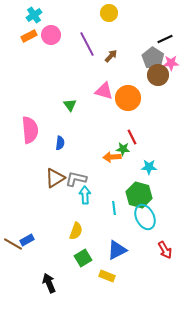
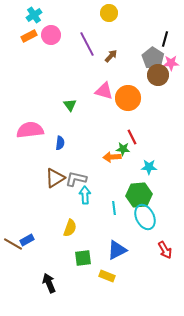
black line: rotated 49 degrees counterclockwise
pink semicircle: rotated 92 degrees counterclockwise
green hexagon: rotated 20 degrees counterclockwise
yellow semicircle: moved 6 px left, 3 px up
green square: rotated 24 degrees clockwise
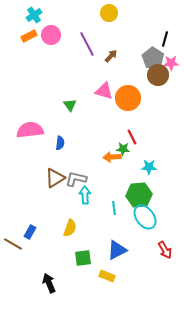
cyan ellipse: rotated 10 degrees counterclockwise
blue rectangle: moved 3 px right, 8 px up; rotated 32 degrees counterclockwise
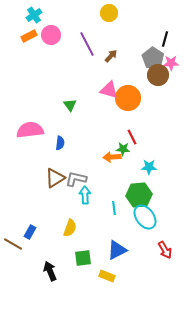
pink triangle: moved 5 px right, 1 px up
black arrow: moved 1 px right, 12 px up
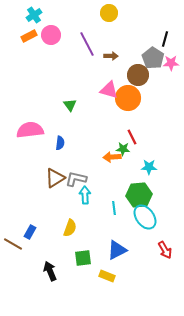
brown arrow: rotated 48 degrees clockwise
brown circle: moved 20 px left
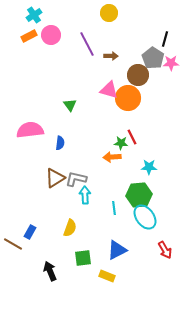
green star: moved 2 px left, 6 px up
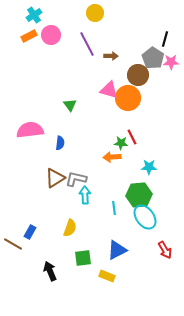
yellow circle: moved 14 px left
pink star: moved 1 px up
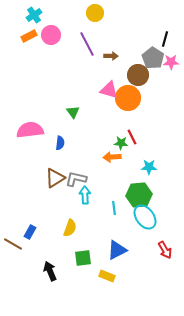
green triangle: moved 3 px right, 7 px down
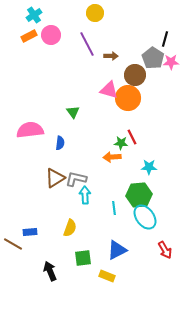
brown circle: moved 3 px left
blue rectangle: rotated 56 degrees clockwise
